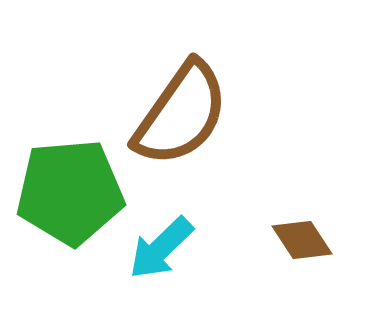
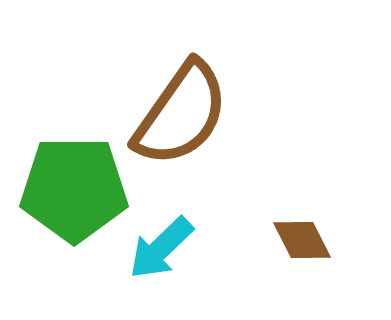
green pentagon: moved 4 px right, 3 px up; rotated 5 degrees clockwise
brown diamond: rotated 6 degrees clockwise
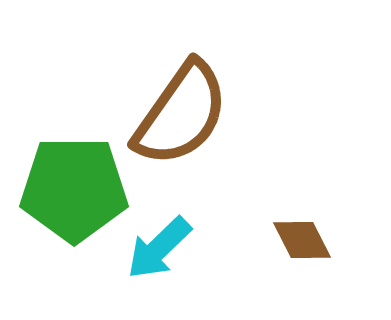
cyan arrow: moved 2 px left
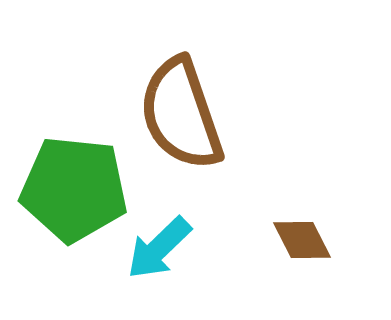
brown semicircle: rotated 126 degrees clockwise
green pentagon: rotated 6 degrees clockwise
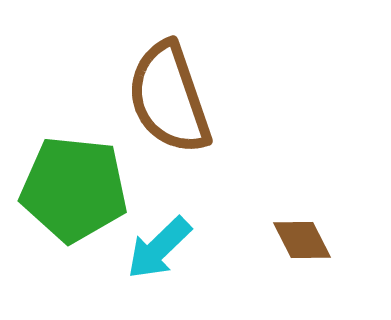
brown semicircle: moved 12 px left, 16 px up
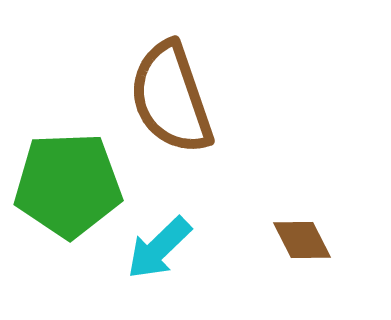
brown semicircle: moved 2 px right
green pentagon: moved 6 px left, 4 px up; rotated 8 degrees counterclockwise
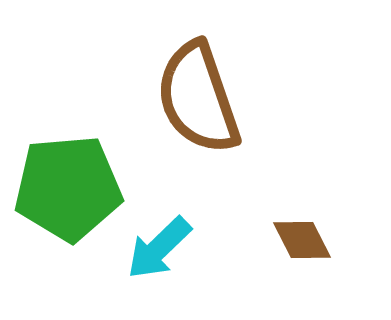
brown semicircle: moved 27 px right
green pentagon: moved 3 px down; rotated 3 degrees counterclockwise
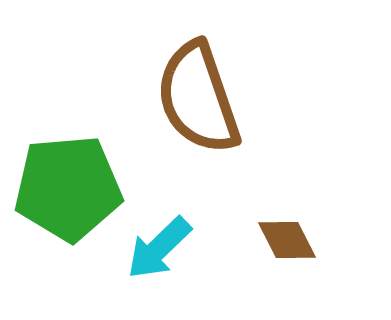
brown diamond: moved 15 px left
